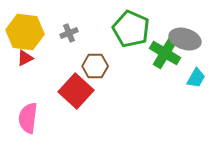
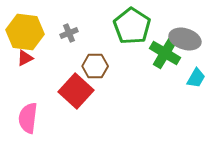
green pentagon: moved 1 px right, 3 px up; rotated 9 degrees clockwise
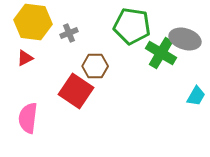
green pentagon: rotated 24 degrees counterclockwise
yellow hexagon: moved 8 px right, 10 px up
green cross: moved 4 px left
cyan trapezoid: moved 18 px down
red square: rotated 8 degrees counterclockwise
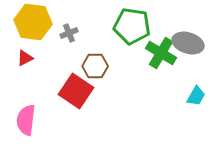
gray ellipse: moved 3 px right, 4 px down
pink semicircle: moved 2 px left, 2 px down
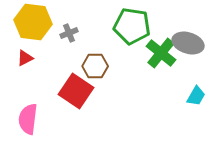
green cross: rotated 8 degrees clockwise
pink semicircle: moved 2 px right, 1 px up
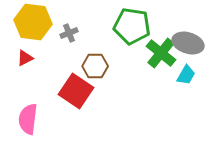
cyan trapezoid: moved 10 px left, 21 px up
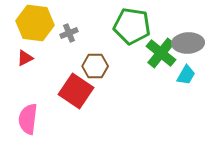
yellow hexagon: moved 2 px right, 1 px down
gray ellipse: rotated 20 degrees counterclockwise
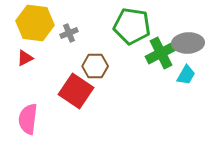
green cross: rotated 24 degrees clockwise
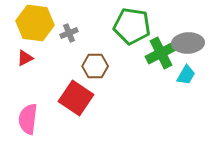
red square: moved 7 px down
